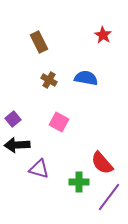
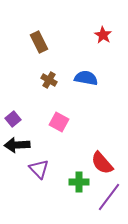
purple triangle: rotated 30 degrees clockwise
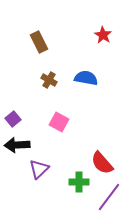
purple triangle: rotated 30 degrees clockwise
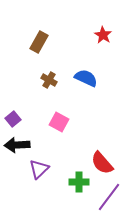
brown rectangle: rotated 55 degrees clockwise
blue semicircle: rotated 15 degrees clockwise
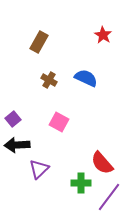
green cross: moved 2 px right, 1 px down
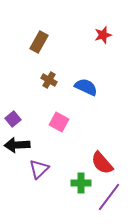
red star: rotated 24 degrees clockwise
blue semicircle: moved 9 px down
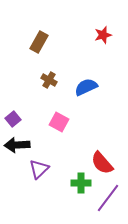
blue semicircle: rotated 50 degrees counterclockwise
purple line: moved 1 px left, 1 px down
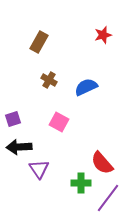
purple square: rotated 21 degrees clockwise
black arrow: moved 2 px right, 2 px down
purple triangle: rotated 20 degrees counterclockwise
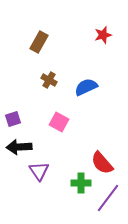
purple triangle: moved 2 px down
